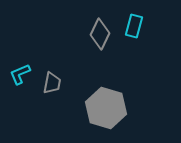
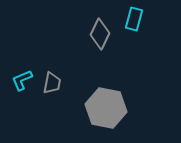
cyan rectangle: moved 7 px up
cyan L-shape: moved 2 px right, 6 px down
gray hexagon: rotated 6 degrees counterclockwise
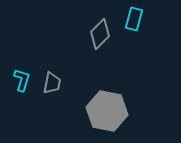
gray diamond: rotated 20 degrees clockwise
cyan L-shape: rotated 130 degrees clockwise
gray hexagon: moved 1 px right, 3 px down
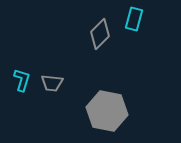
gray trapezoid: rotated 85 degrees clockwise
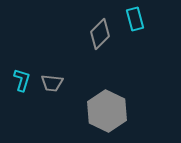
cyan rectangle: moved 1 px right; rotated 30 degrees counterclockwise
gray hexagon: rotated 15 degrees clockwise
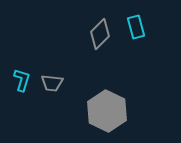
cyan rectangle: moved 1 px right, 8 px down
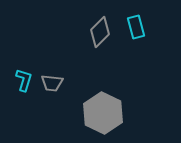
gray diamond: moved 2 px up
cyan L-shape: moved 2 px right
gray hexagon: moved 4 px left, 2 px down
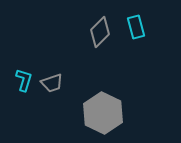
gray trapezoid: rotated 25 degrees counterclockwise
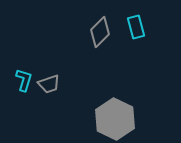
gray trapezoid: moved 3 px left, 1 px down
gray hexagon: moved 12 px right, 6 px down
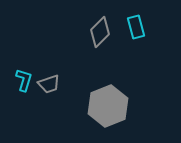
gray hexagon: moved 7 px left, 13 px up; rotated 12 degrees clockwise
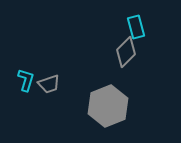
gray diamond: moved 26 px right, 20 px down
cyan L-shape: moved 2 px right
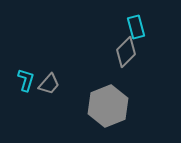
gray trapezoid: rotated 30 degrees counterclockwise
